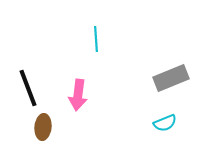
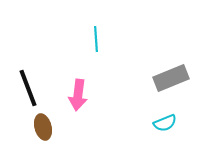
brown ellipse: rotated 20 degrees counterclockwise
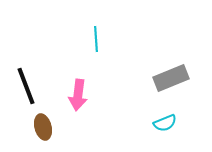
black line: moved 2 px left, 2 px up
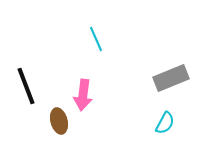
cyan line: rotated 20 degrees counterclockwise
pink arrow: moved 5 px right
cyan semicircle: rotated 40 degrees counterclockwise
brown ellipse: moved 16 px right, 6 px up
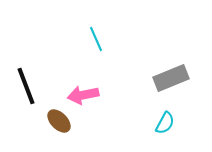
pink arrow: rotated 72 degrees clockwise
brown ellipse: rotated 30 degrees counterclockwise
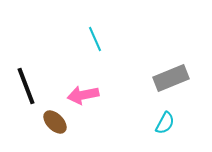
cyan line: moved 1 px left
brown ellipse: moved 4 px left, 1 px down
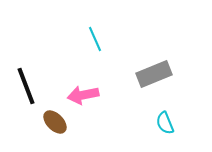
gray rectangle: moved 17 px left, 4 px up
cyan semicircle: rotated 130 degrees clockwise
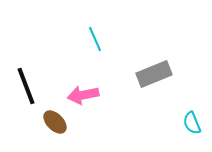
cyan semicircle: moved 27 px right
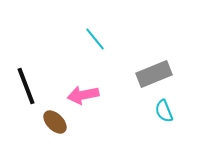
cyan line: rotated 15 degrees counterclockwise
cyan semicircle: moved 28 px left, 12 px up
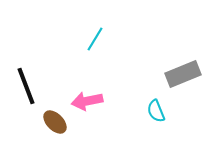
cyan line: rotated 70 degrees clockwise
gray rectangle: moved 29 px right
pink arrow: moved 4 px right, 6 px down
cyan semicircle: moved 8 px left
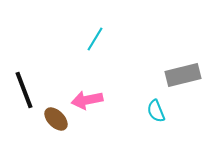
gray rectangle: moved 1 px down; rotated 8 degrees clockwise
black line: moved 2 px left, 4 px down
pink arrow: moved 1 px up
brown ellipse: moved 1 px right, 3 px up
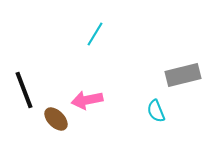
cyan line: moved 5 px up
